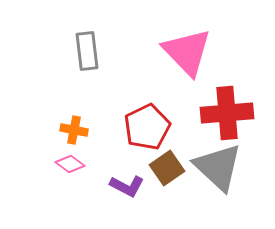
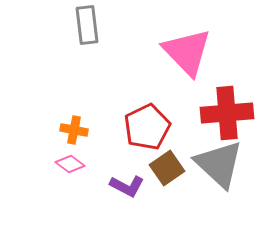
gray rectangle: moved 26 px up
gray triangle: moved 1 px right, 3 px up
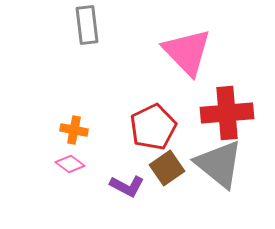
red pentagon: moved 6 px right
gray triangle: rotated 4 degrees counterclockwise
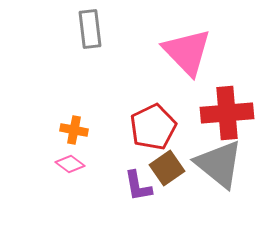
gray rectangle: moved 3 px right, 4 px down
purple L-shape: moved 11 px right; rotated 52 degrees clockwise
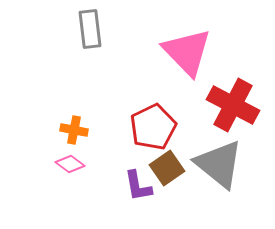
red cross: moved 6 px right, 8 px up; rotated 33 degrees clockwise
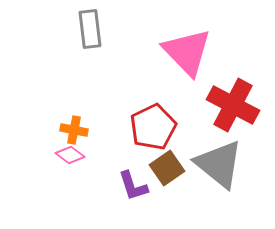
pink diamond: moved 9 px up
purple L-shape: moved 5 px left; rotated 8 degrees counterclockwise
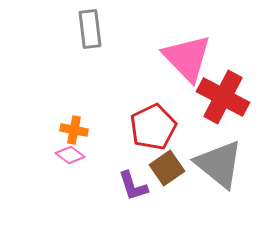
pink triangle: moved 6 px down
red cross: moved 10 px left, 8 px up
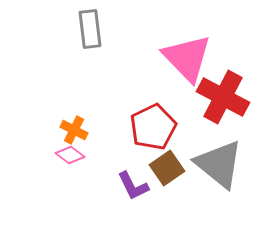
orange cross: rotated 16 degrees clockwise
purple L-shape: rotated 8 degrees counterclockwise
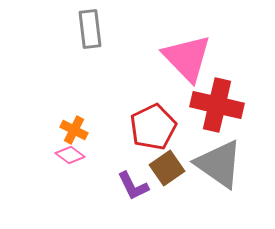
red cross: moved 6 px left, 8 px down; rotated 15 degrees counterclockwise
gray triangle: rotated 4 degrees counterclockwise
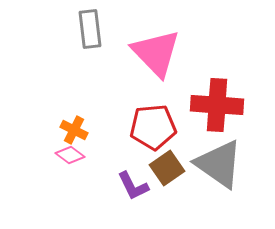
pink triangle: moved 31 px left, 5 px up
red cross: rotated 9 degrees counterclockwise
red pentagon: rotated 21 degrees clockwise
